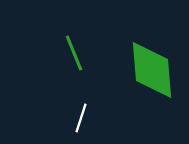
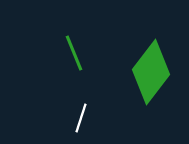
green diamond: moved 1 px left, 2 px down; rotated 42 degrees clockwise
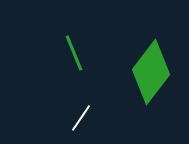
white line: rotated 16 degrees clockwise
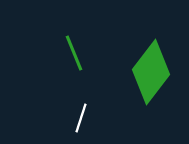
white line: rotated 16 degrees counterclockwise
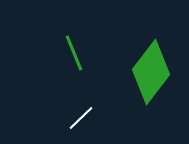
white line: rotated 28 degrees clockwise
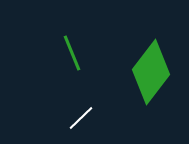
green line: moved 2 px left
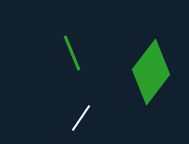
white line: rotated 12 degrees counterclockwise
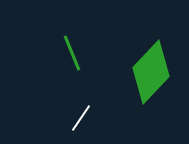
green diamond: rotated 6 degrees clockwise
